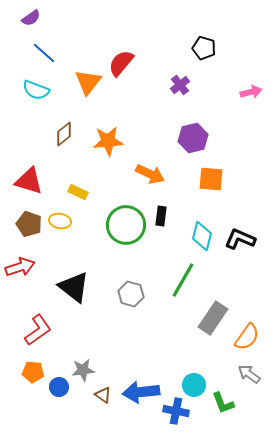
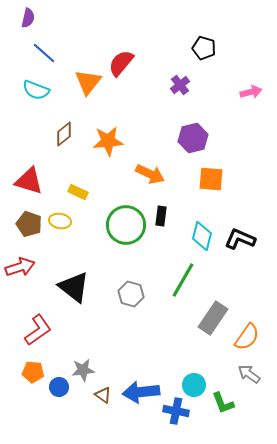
purple semicircle: moved 3 px left; rotated 42 degrees counterclockwise
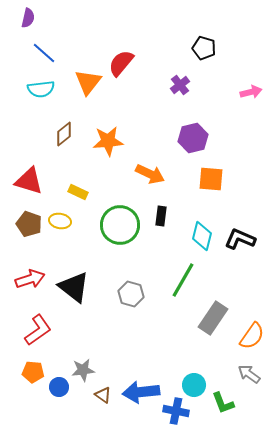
cyan semicircle: moved 5 px right, 1 px up; rotated 28 degrees counterclockwise
green circle: moved 6 px left
red arrow: moved 10 px right, 12 px down
orange semicircle: moved 5 px right, 1 px up
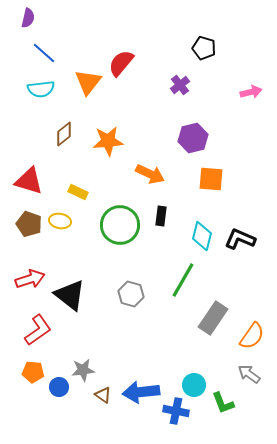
black triangle: moved 4 px left, 8 px down
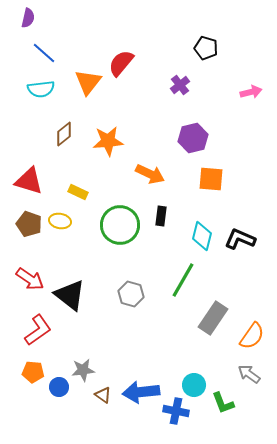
black pentagon: moved 2 px right
red arrow: rotated 52 degrees clockwise
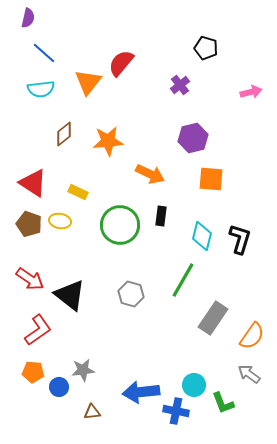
red triangle: moved 4 px right, 2 px down; rotated 16 degrees clockwise
black L-shape: rotated 84 degrees clockwise
brown triangle: moved 11 px left, 17 px down; rotated 42 degrees counterclockwise
